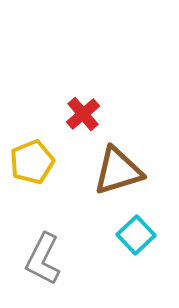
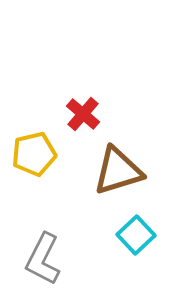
red cross: rotated 8 degrees counterclockwise
yellow pentagon: moved 2 px right, 8 px up; rotated 9 degrees clockwise
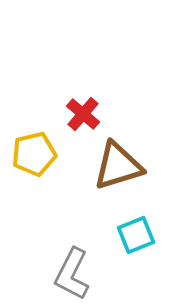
brown triangle: moved 5 px up
cyan square: rotated 21 degrees clockwise
gray L-shape: moved 29 px right, 15 px down
